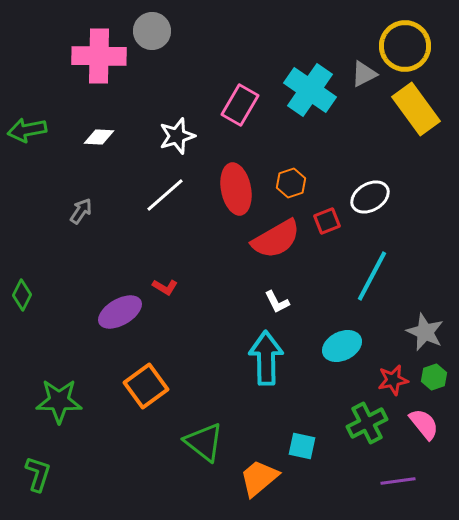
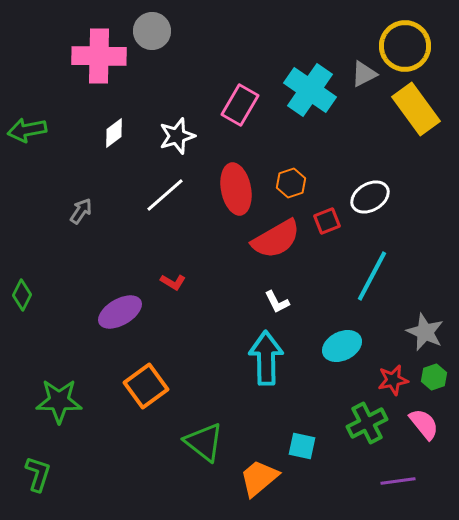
white diamond: moved 15 px right, 4 px up; rotated 40 degrees counterclockwise
red L-shape: moved 8 px right, 5 px up
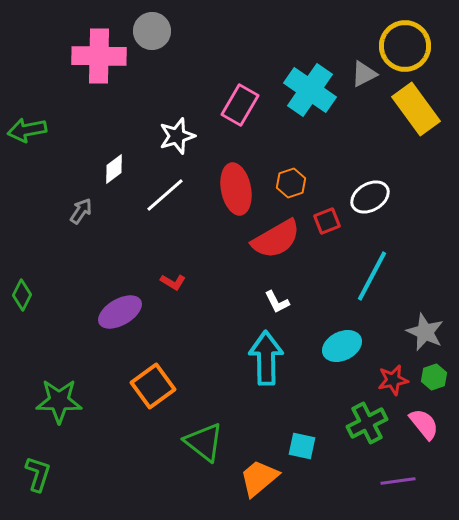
white diamond: moved 36 px down
orange square: moved 7 px right
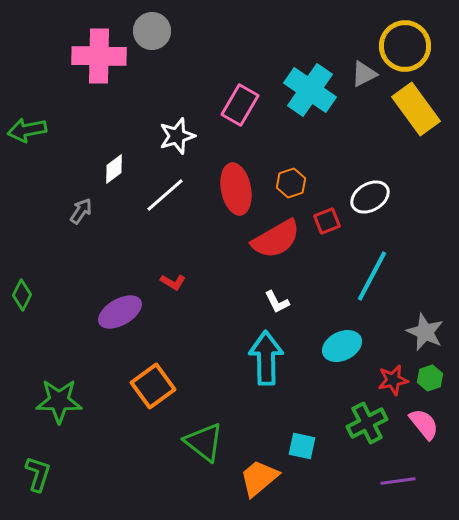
green hexagon: moved 4 px left, 1 px down
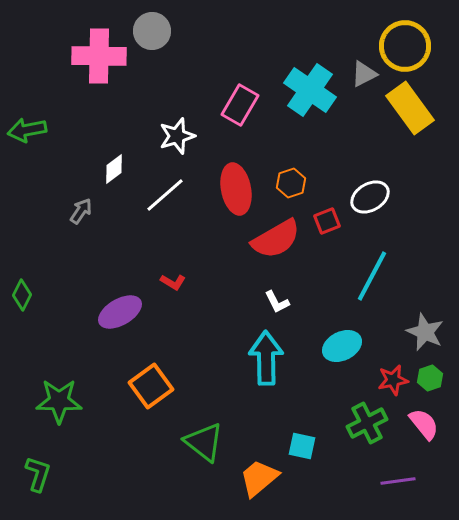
yellow rectangle: moved 6 px left, 1 px up
orange square: moved 2 px left
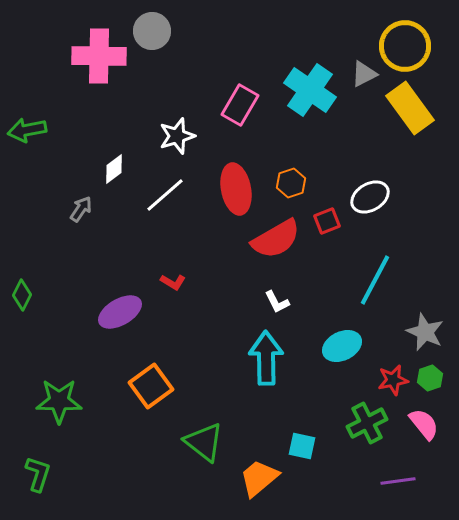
gray arrow: moved 2 px up
cyan line: moved 3 px right, 4 px down
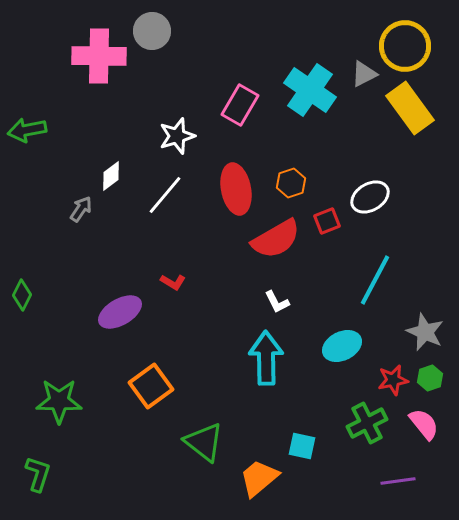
white diamond: moved 3 px left, 7 px down
white line: rotated 9 degrees counterclockwise
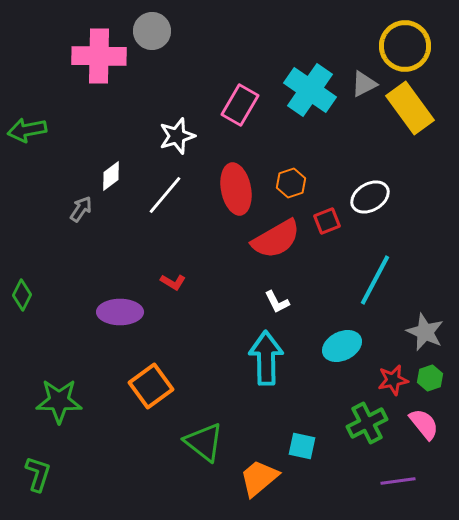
gray triangle: moved 10 px down
purple ellipse: rotated 30 degrees clockwise
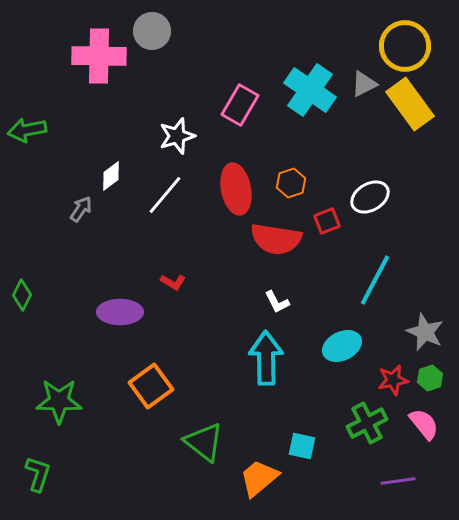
yellow rectangle: moved 4 px up
red semicircle: rotated 39 degrees clockwise
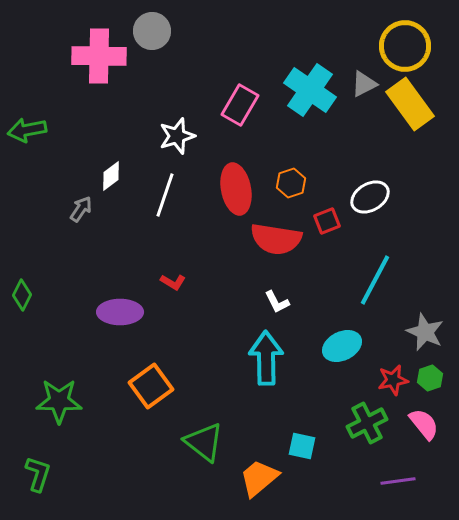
white line: rotated 21 degrees counterclockwise
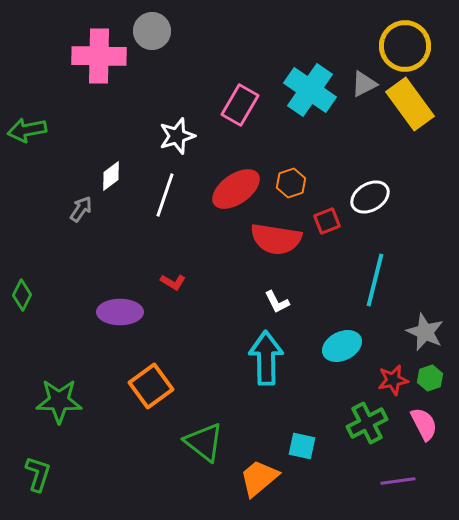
red ellipse: rotated 66 degrees clockwise
cyan line: rotated 14 degrees counterclockwise
pink semicircle: rotated 12 degrees clockwise
